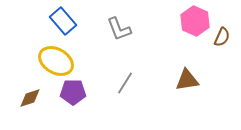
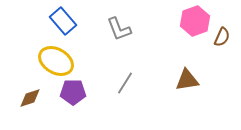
pink hexagon: rotated 16 degrees clockwise
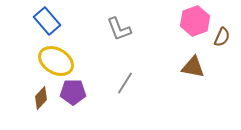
blue rectangle: moved 16 px left
brown triangle: moved 6 px right, 13 px up; rotated 20 degrees clockwise
brown diamond: moved 11 px right; rotated 30 degrees counterclockwise
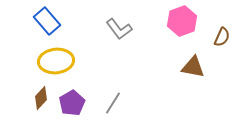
pink hexagon: moved 13 px left
gray L-shape: rotated 16 degrees counterclockwise
yellow ellipse: rotated 36 degrees counterclockwise
gray line: moved 12 px left, 20 px down
purple pentagon: moved 1 px left, 11 px down; rotated 30 degrees counterclockwise
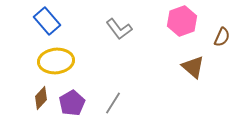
brown triangle: rotated 30 degrees clockwise
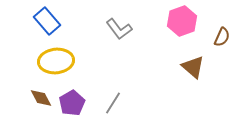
brown diamond: rotated 70 degrees counterclockwise
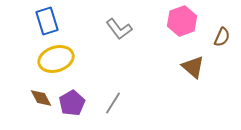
blue rectangle: rotated 24 degrees clockwise
yellow ellipse: moved 2 px up; rotated 12 degrees counterclockwise
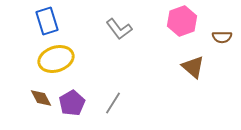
brown semicircle: rotated 66 degrees clockwise
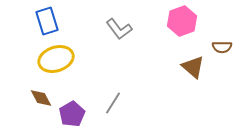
brown semicircle: moved 10 px down
purple pentagon: moved 11 px down
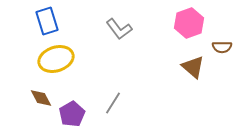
pink hexagon: moved 7 px right, 2 px down
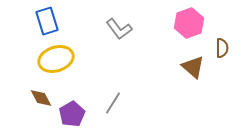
brown semicircle: moved 1 px down; rotated 90 degrees counterclockwise
